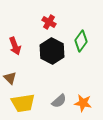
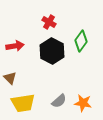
red arrow: rotated 78 degrees counterclockwise
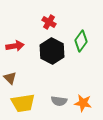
gray semicircle: rotated 49 degrees clockwise
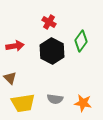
gray semicircle: moved 4 px left, 2 px up
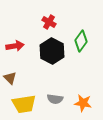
yellow trapezoid: moved 1 px right, 1 px down
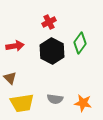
red cross: rotated 32 degrees clockwise
green diamond: moved 1 px left, 2 px down
yellow trapezoid: moved 2 px left, 1 px up
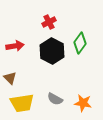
gray semicircle: rotated 21 degrees clockwise
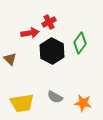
red arrow: moved 15 px right, 13 px up
brown triangle: moved 19 px up
gray semicircle: moved 2 px up
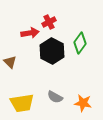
brown triangle: moved 3 px down
